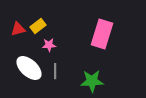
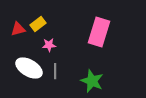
yellow rectangle: moved 2 px up
pink rectangle: moved 3 px left, 2 px up
white ellipse: rotated 12 degrees counterclockwise
green star: rotated 25 degrees clockwise
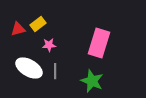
pink rectangle: moved 11 px down
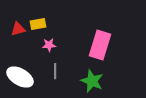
yellow rectangle: rotated 28 degrees clockwise
pink rectangle: moved 1 px right, 2 px down
white ellipse: moved 9 px left, 9 px down
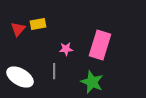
red triangle: rotated 35 degrees counterclockwise
pink star: moved 17 px right, 4 px down
gray line: moved 1 px left
green star: moved 1 px down
